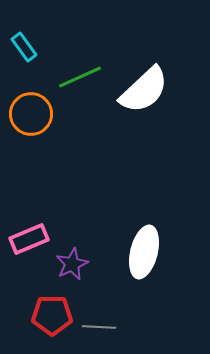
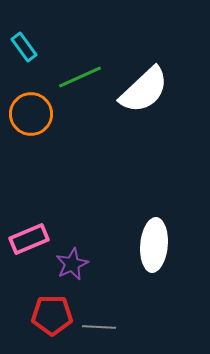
white ellipse: moved 10 px right, 7 px up; rotated 9 degrees counterclockwise
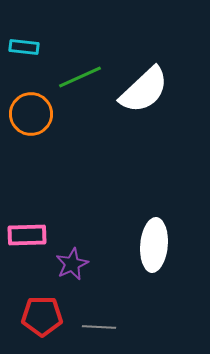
cyan rectangle: rotated 48 degrees counterclockwise
pink rectangle: moved 2 px left, 4 px up; rotated 21 degrees clockwise
red pentagon: moved 10 px left, 1 px down
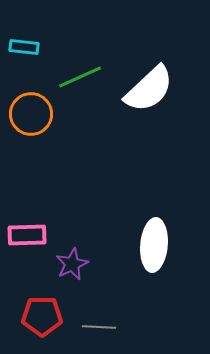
white semicircle: moved 5 px right, 1 px up
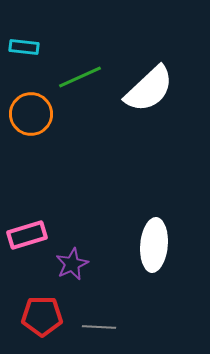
pink rectangle: rotated 15 degrees counterclockwise
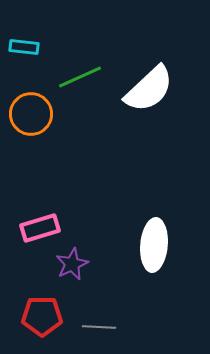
pink rectangle: moved 13 px right, 7 px up
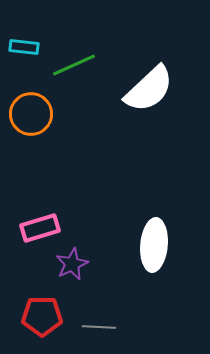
green line: moved 6 px left, 12 px up
